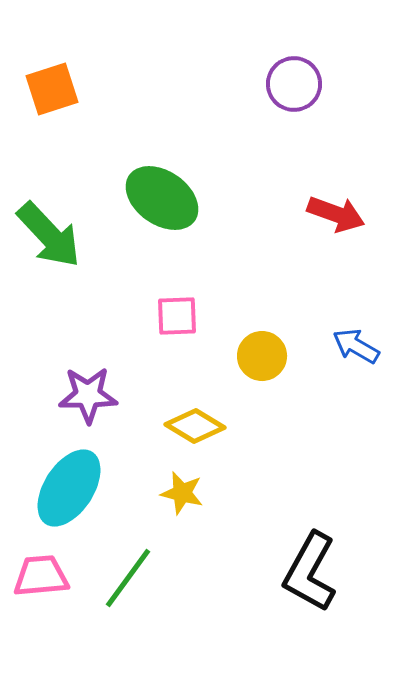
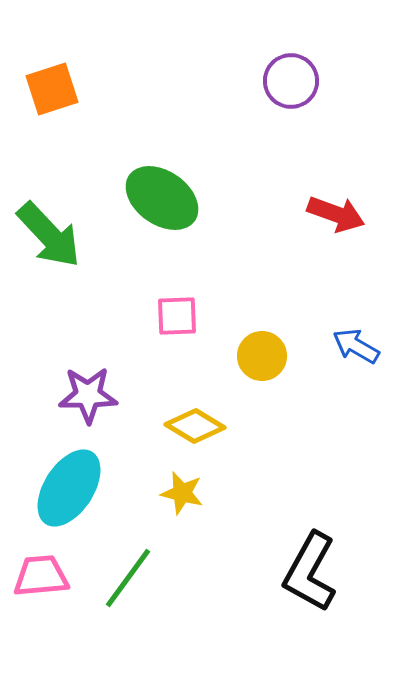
purple circle: moved 3 px left, 3 px up
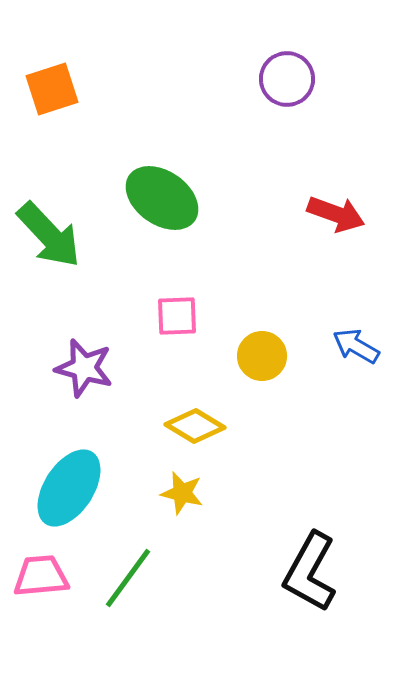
purple circle: moved 4 px left, 2 px up
purple star: moved 4 px left, 27 px up; rotated 16 degrees clockwise
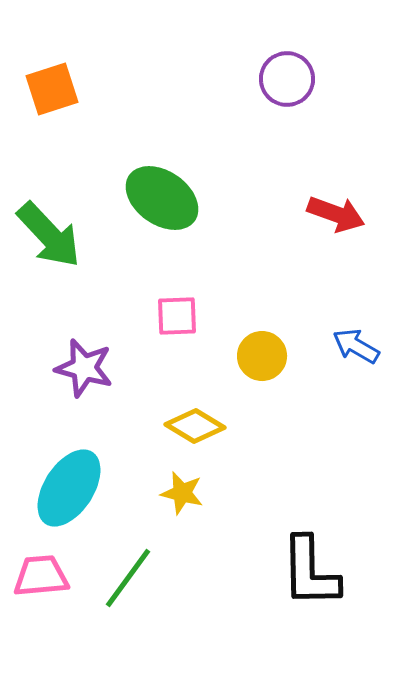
black L-shape: rotated 30 degrees counterclockwise
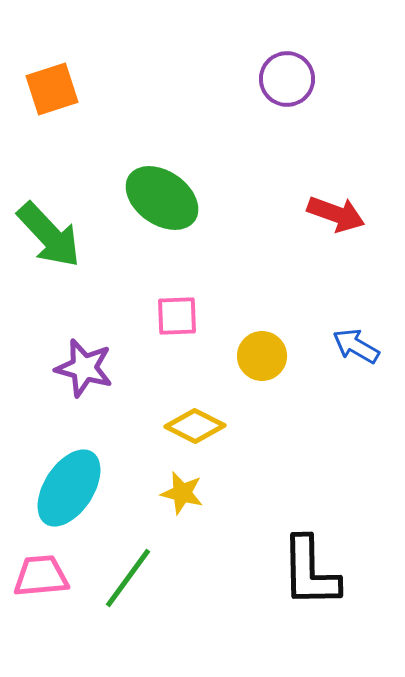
yellow diamond: rotated 4 degrees counterclockwise
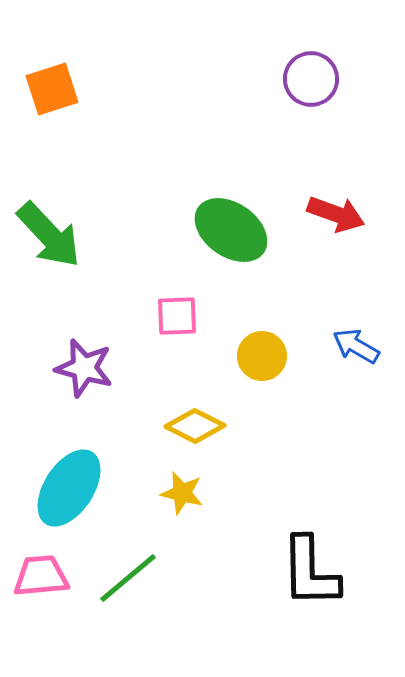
purple circle: moved 24 px right
green ellipse: moved 69 px right, 32 px down
green line: rotated 14 degrees clockwise
